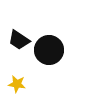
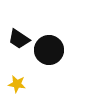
black trapezoid: moved 1 px up
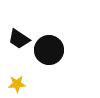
yellow star: rotated 12 degrees counterclockwise
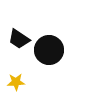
yellow star: moved 1 px left, 2 px up
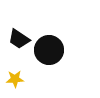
yellow star: moved 1 px left, 3 px up
